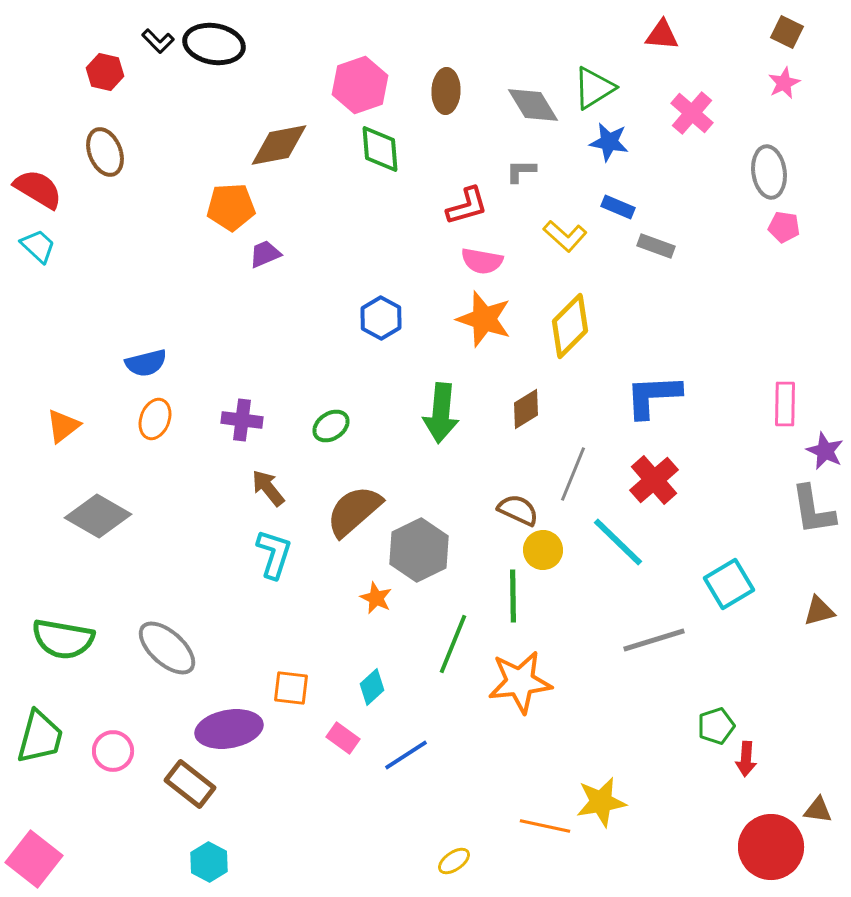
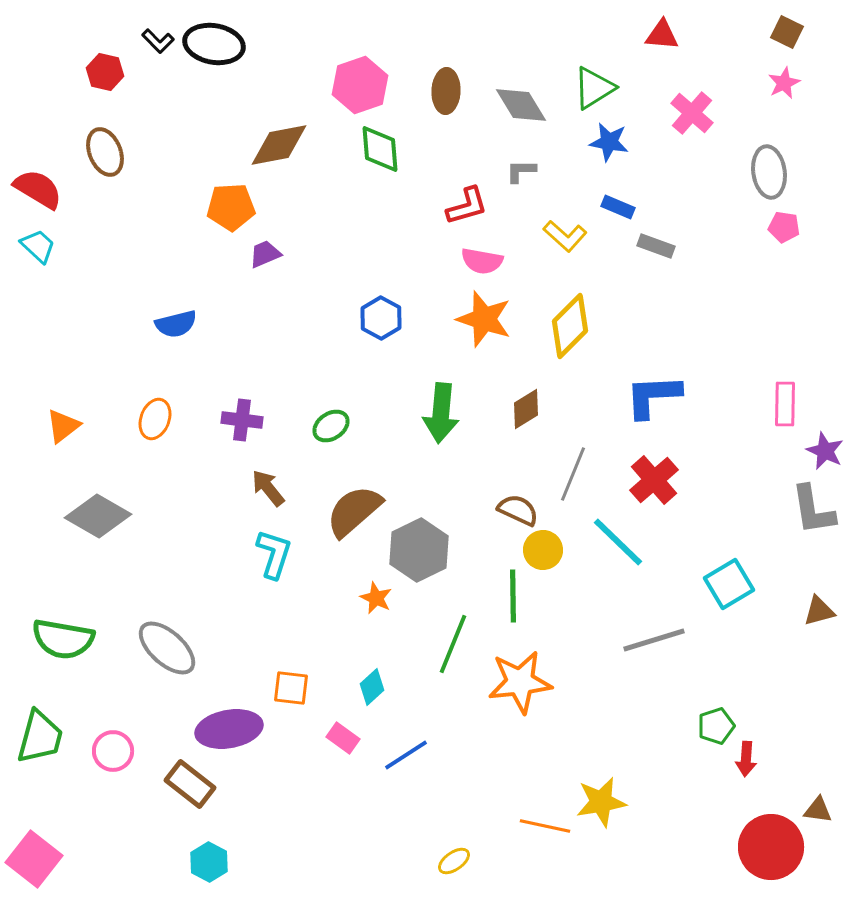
gray diamond at (533, 105): moved 12 px left
blue semicircle at (146, 363): moved 30 px right, 39 px up
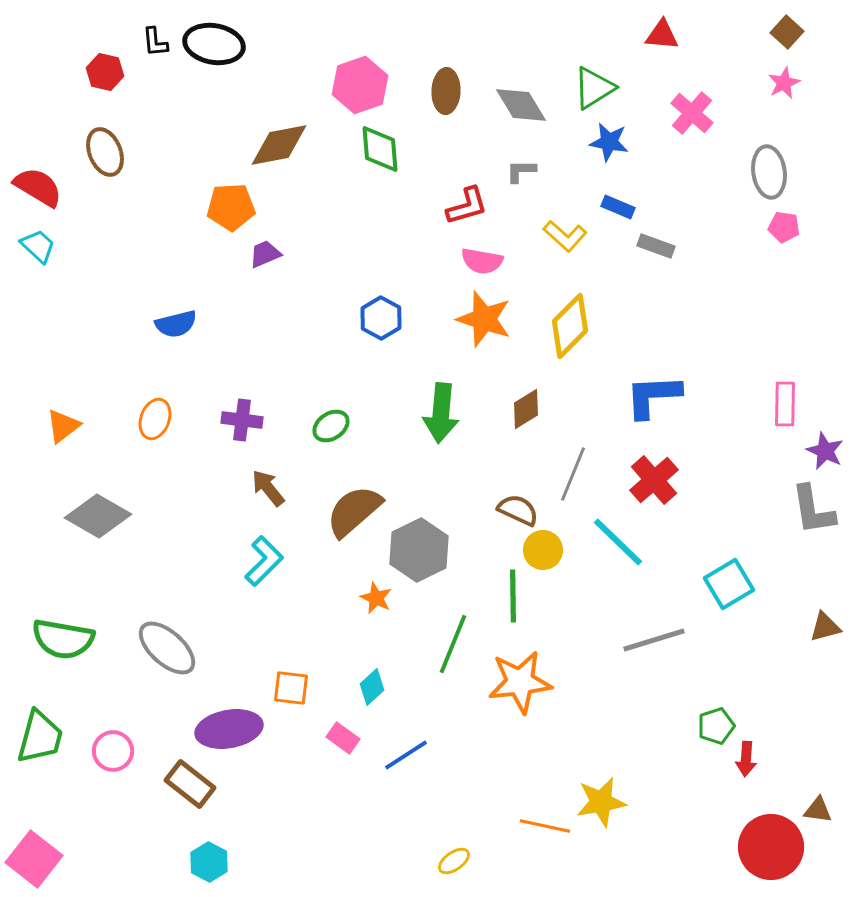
brown square at (787, 32): rotated 16 degrees clockwise
black L-shape at (158, 41): moved 3 px left, 1 px down; rotated 40 degrees clockwise
red semicircle at (38, 189): moved 2 px up
cyan L-shape at (274, 554): moved 10 px left, 7 px down; rotated 27 degrees clockwise
brown triangle at (819, 611): moved 6 px right, 16 px down
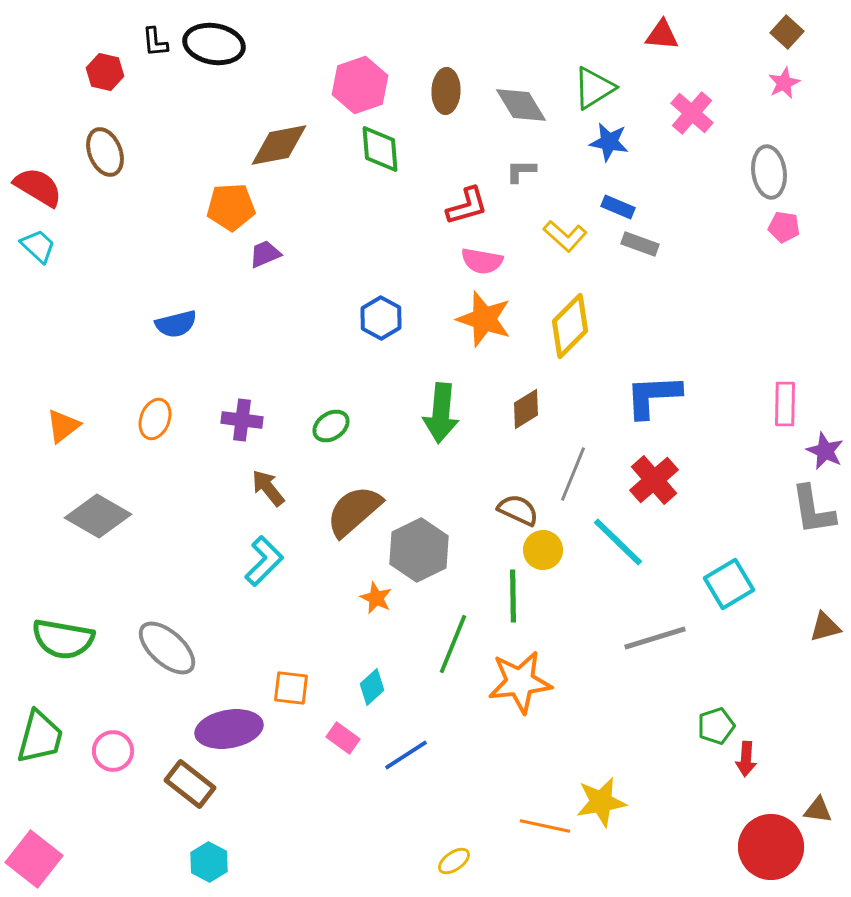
gray rectangle at (656, 246): moved 16 px left, 2 px up
gray line at (654, 640): moved 1 px right, 2 px up
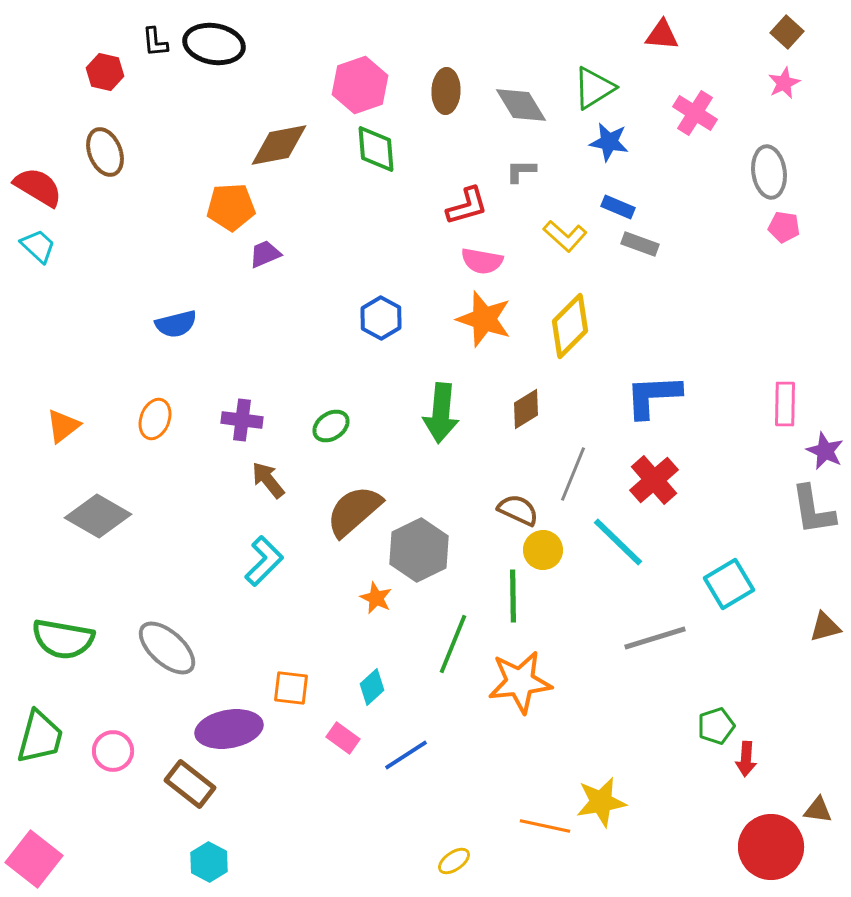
pink cross at (692, 113): moved 3 px right; rotated 9 degrees counterclockwise
green diamond at (380, 149): moved 4 px left
brown arrow at (268, 488): moved 8 px up
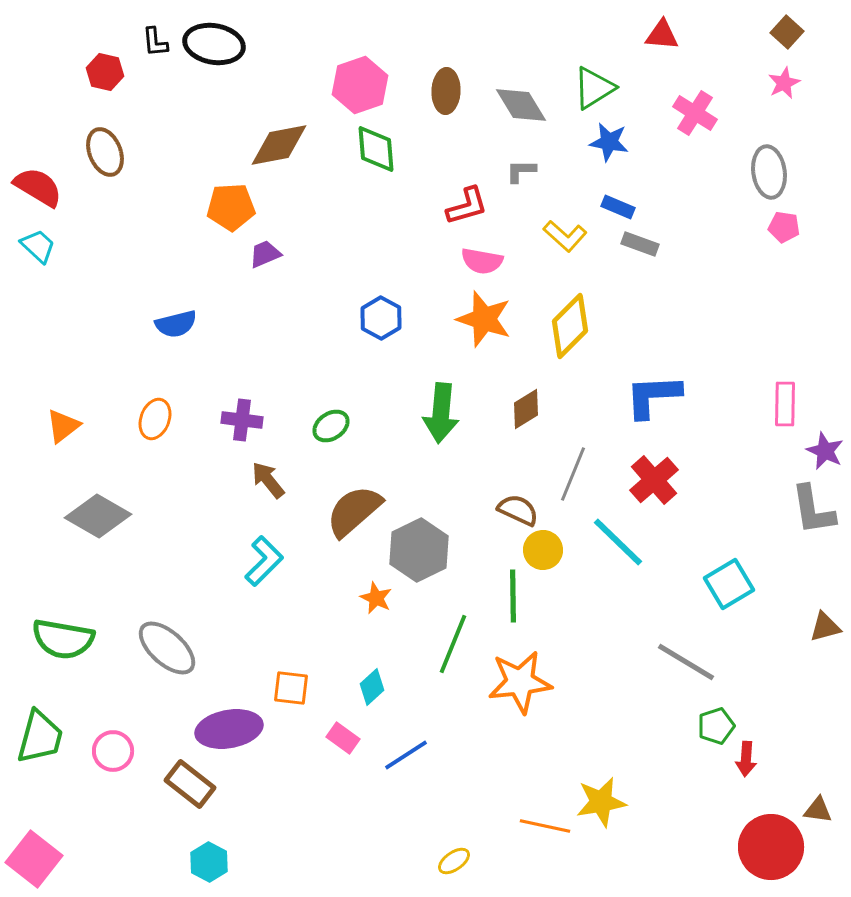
gray line at (655, 638): moved 31 px right, 24 px down; rotated 48 degrees clockwise
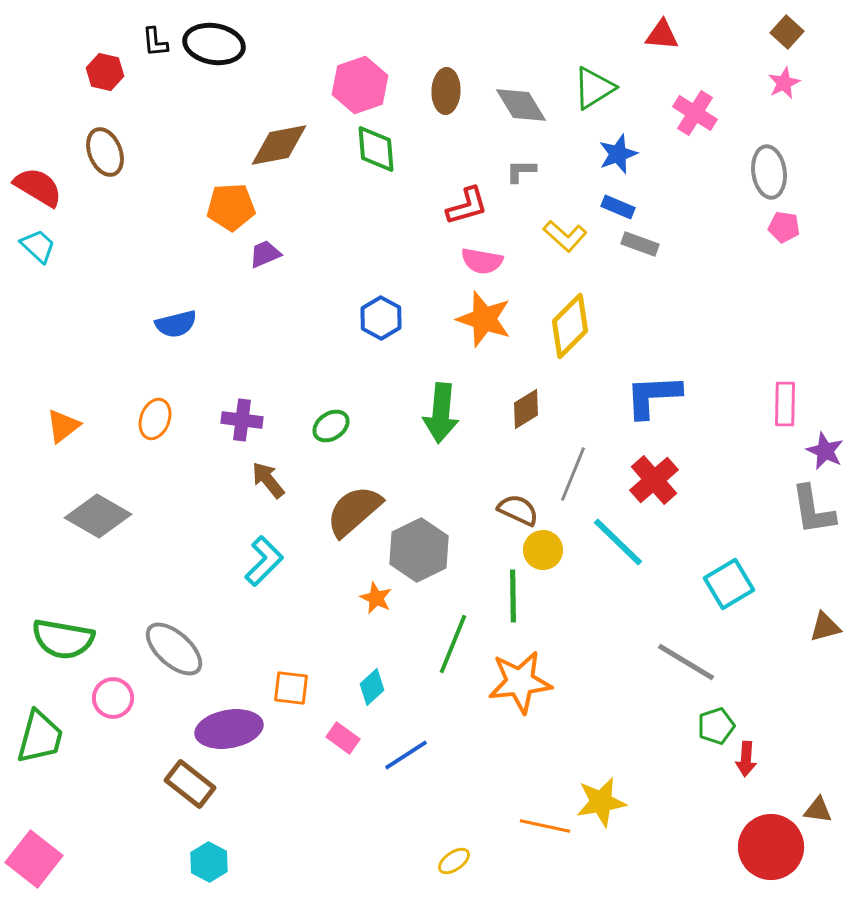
blue star at (609, 142): moved 9 px right, 12 px down; rotated 30 degrees counterclockwise
gray ellipse at (167, 648): moved 7 px right, 1 px down
pink circle at (113, 751): moved 53 px up
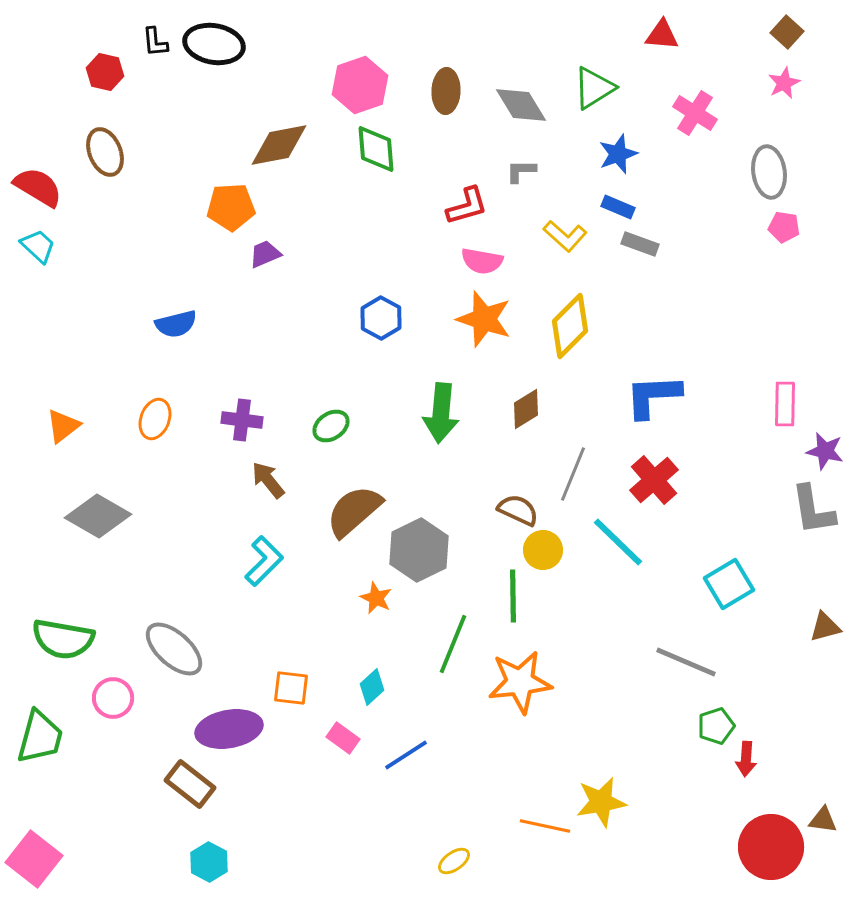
purple star at (825, 451): rotated 12 degrees counterclockwise
gray line at (686, 662): rotated 8 degrees counterclockwise
brown triangle at (818, 810): moved 5 px right, 10 px down
